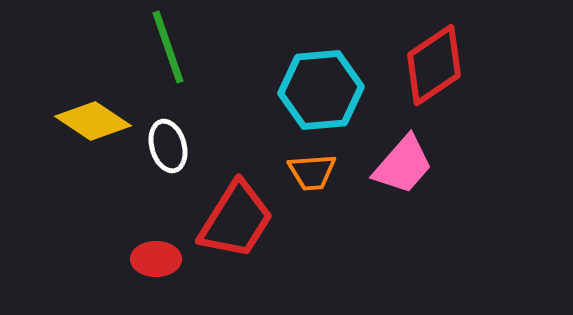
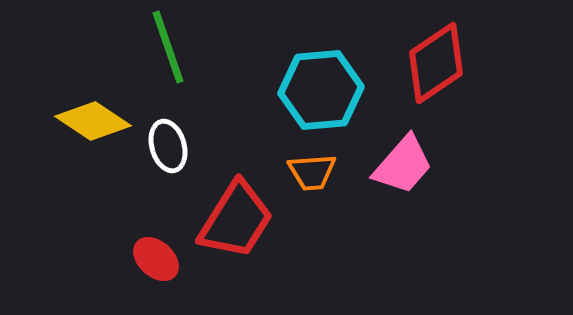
red diamond: moved 2 px right, 2 px up
red ellipse: rotated 42 degrees clockwise
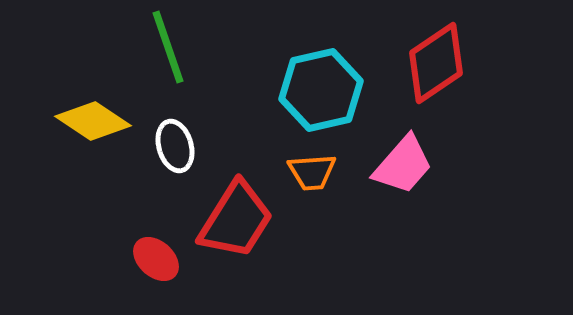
cyan hexagon: rotated 8 degrees counterclockwise
white ellipse: moved 7 px right
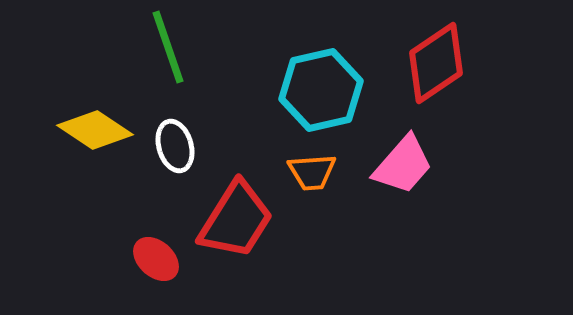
yellow diamond: moved 2 px right, 9 px down
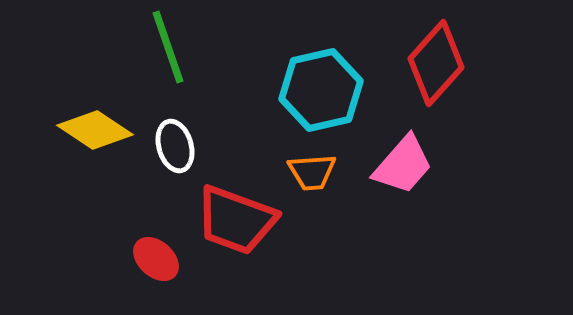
red diamond: rotated 14 degrees counterclockwise
red trapezoid: rotated 78 degrees clockwise
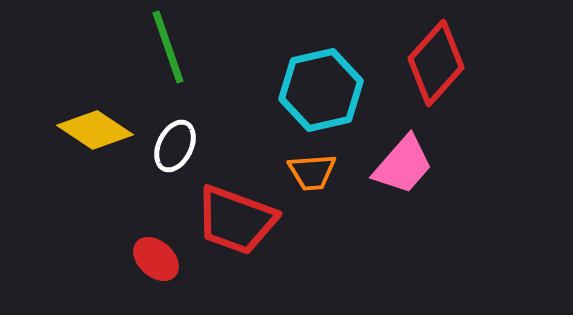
white ellipse: rotated 42 degrees clockwise
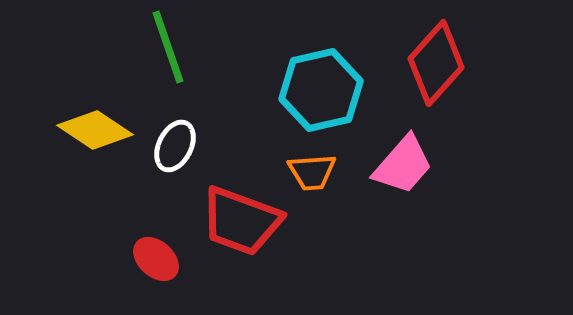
red trapezoid: moved 5 px right, 1 px down
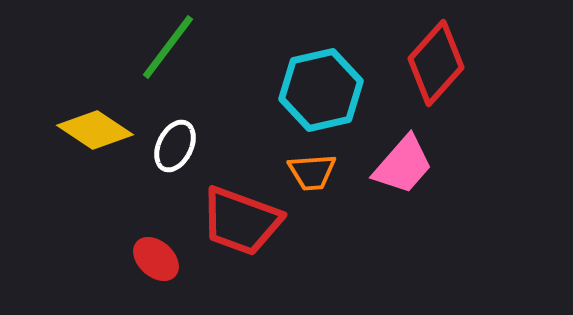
green line: rotated 56 degrees clockwise
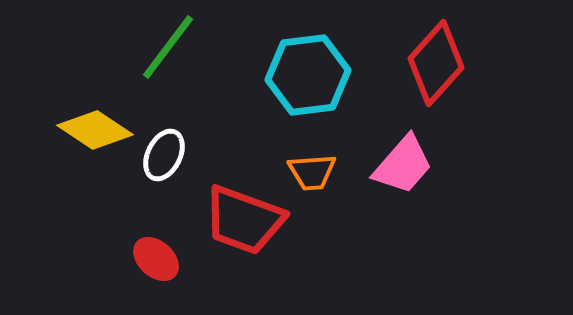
cyan hexagon: moved 13 px left, 15 px up; rotated 6 degrees clockwise
white ellipse: moved 11 px left, 9 px down
red trapezoid: moved 3 px right, 1 px up
